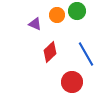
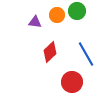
purple triangle: moved 2 px up; rotated 16 degrees counterclockwise
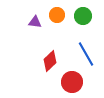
green circle: moved 6 px right, 5 px down
red diamond: moved 9 px down
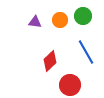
orange circle: moved 3 px right, 5 px down
blue line: moved 2 px up
red circle: moved 2 px left, 3 px down
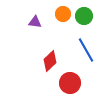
green circle: moved 1 px right
orange circle: moved 3 px right, 6 px up
blue line: moved 2 px up
red circle: moved 2 px up
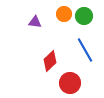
orange circle: moved 1 px right
blue line: moved 1 px left
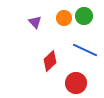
orange circle: moved 4 px down
purple triangle: rotated 40 degrees clockwise
blue line: rotated 35 degrees counterclockwise
red circle: moved 6 px right
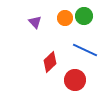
orange circle: moved 1 px right
red diamond: moved 1 px down
red circle: moved 1 px left, 3 px up
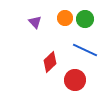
green circle: moved 1 px right, 3 px down
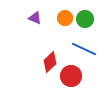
purple triangle: moved 4 px up; rotated 24 degrees counterclockwise
blue line: moved 1 px left, 1 px up
red circle: moved 4 px left, 4 px up
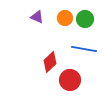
purple triangle: moved 2 px right, 1 px up
blue line: rotated 15 degrees counterclockwise
red circle: moved 1 px left, 4 px down
